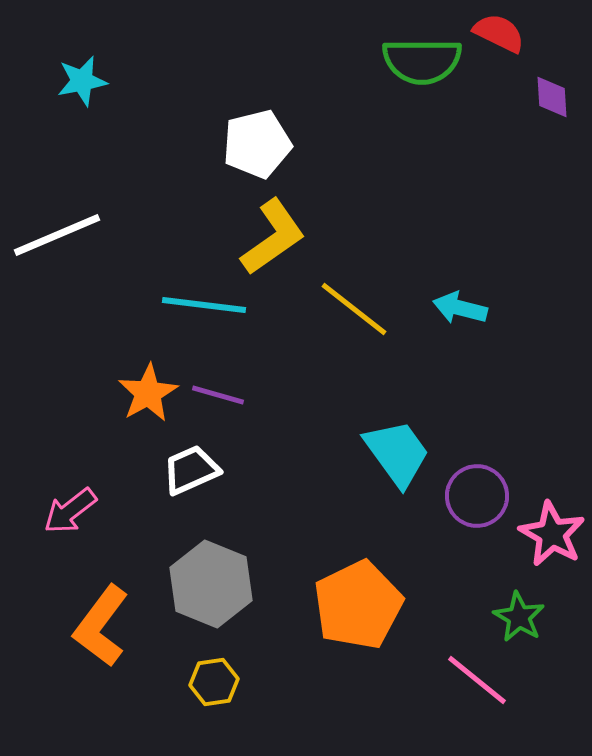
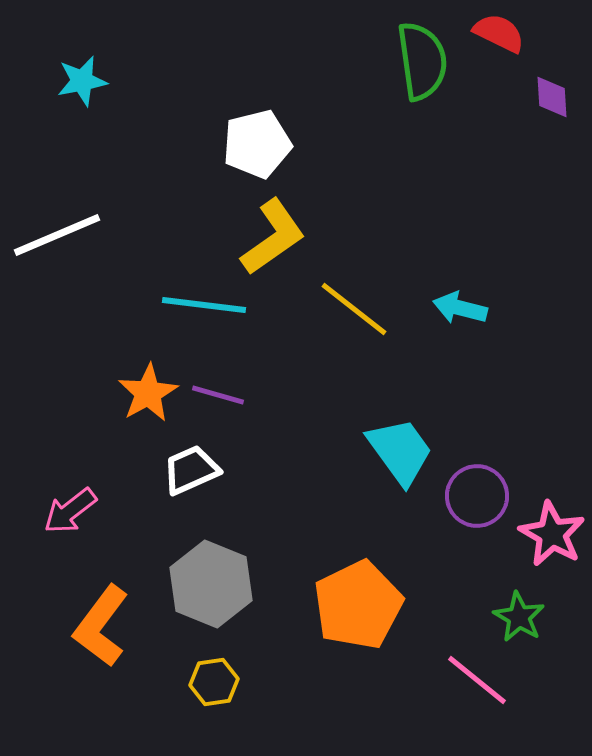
green semicircle: rotated 98 degrees counterclockwise
cyan trapezoid: moved 3 px right, 2 px up
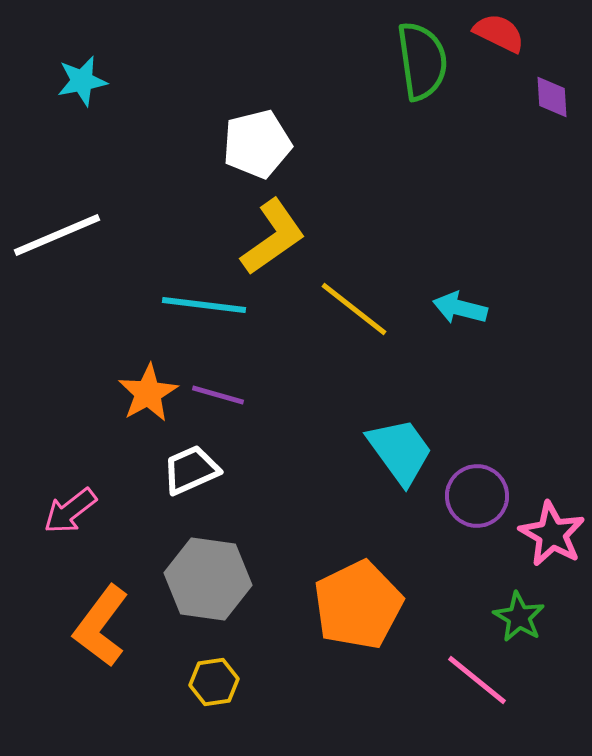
gray hexagon: moved 3 px left, 5 px up; rotated 14 degrees counterclockwise
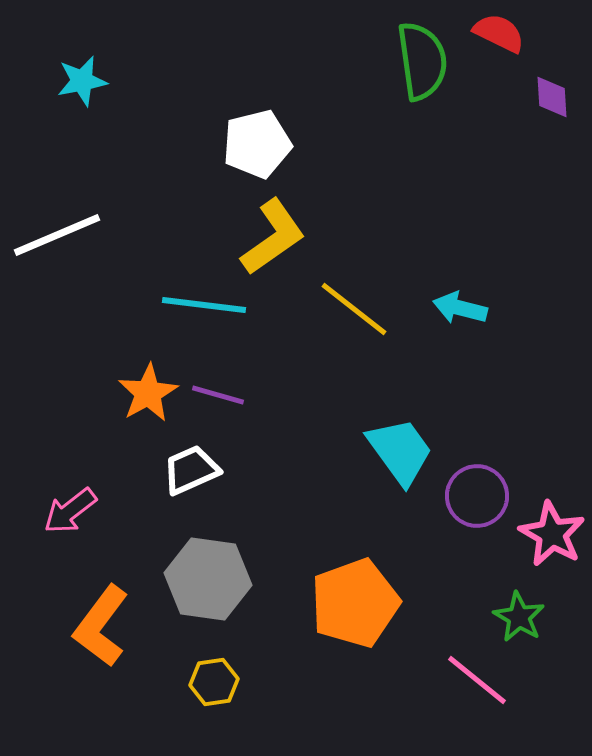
orange pentagon: moved 3 px left, 2 px up; rotated 6 degrees clockwise
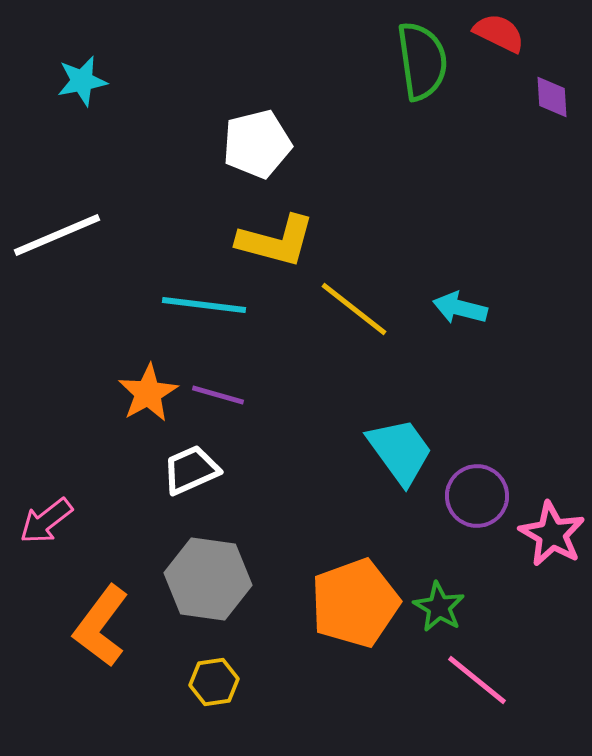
yellow L-shape: moved 3 px right, 4 px down; rotated 50 degrees clockwise
pink arrow: moved 24 px left, 10 px down
green star: moved 80 px left, 10 px up
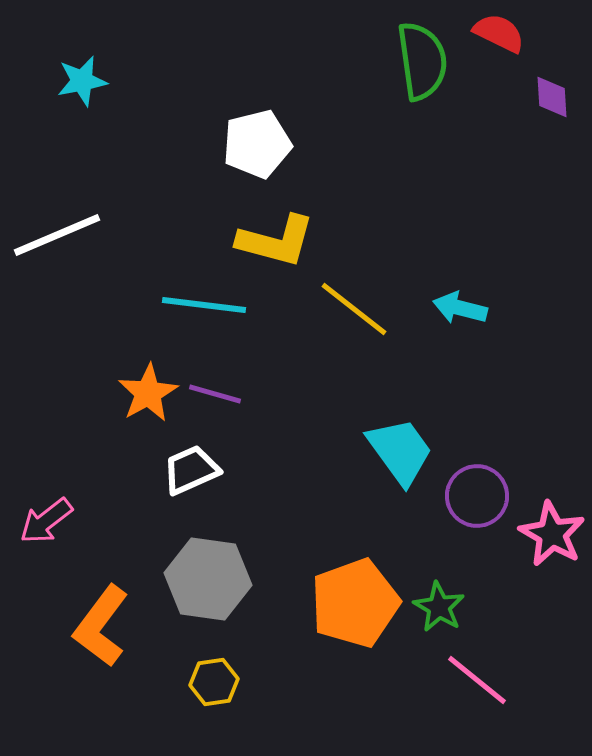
purple line: moved 3 px left, 1 px up
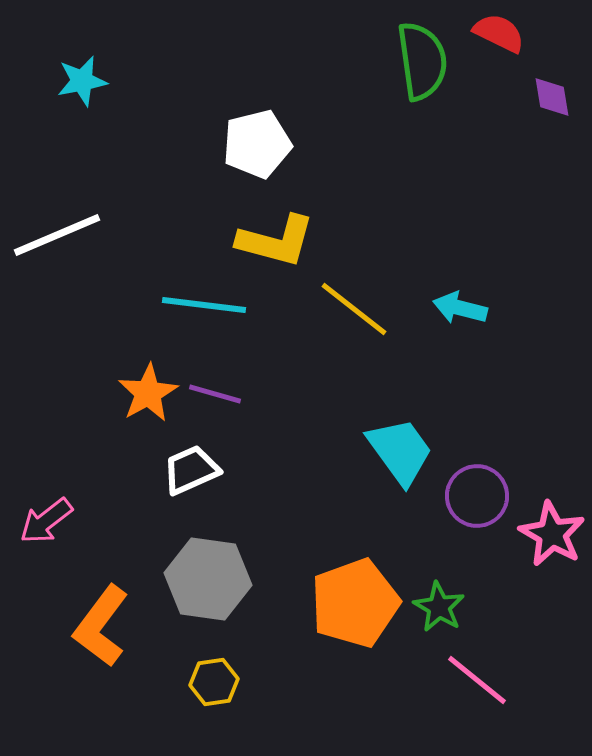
purple diamond: rotated 6 degrees counterclockwise
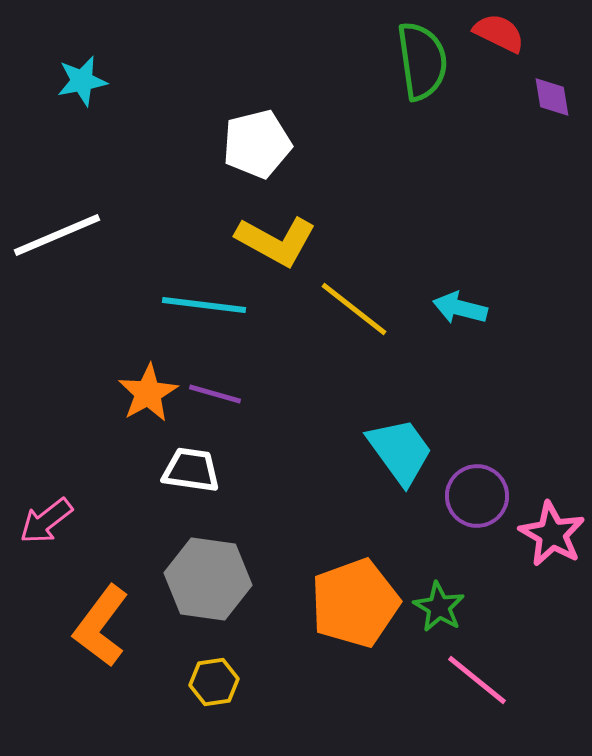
yellow L-shape: rotated 14 degrees clockwise
white trapezoid: rotated 32 degrees clockwise
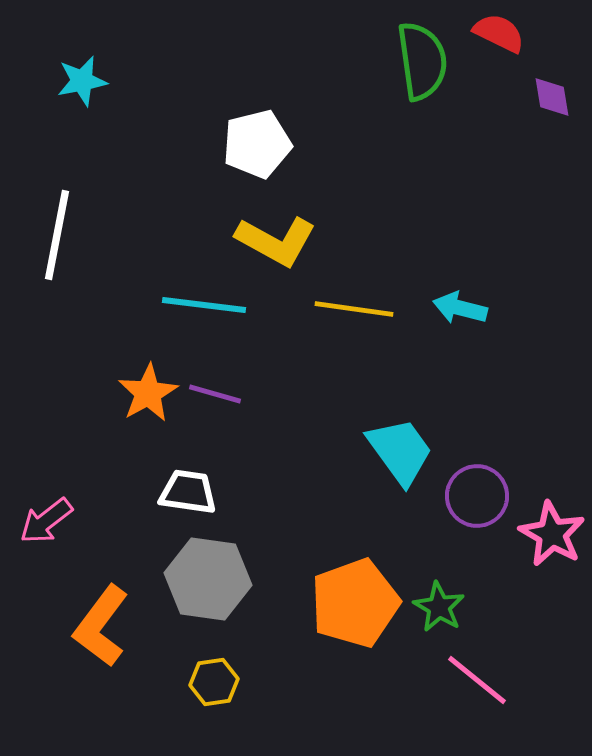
white line: rotated 56 degrees counterclockwise
yellow line: rotated 30 degrees counterclockwise
white trapezoid: moved 3 px left, 22 px down
